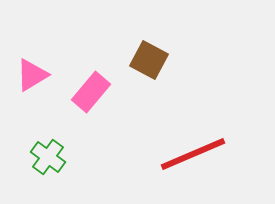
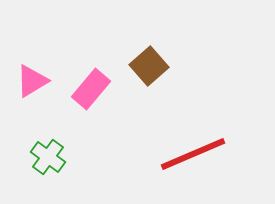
brown square: moved 6 px down; rotated 21 degrees clockwise
pink triangle: moved 6 px down
pink rectangle: moved 3 px up
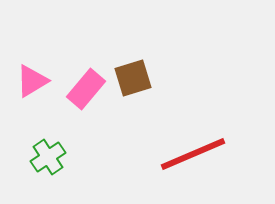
brown square: moved 16 px left, 12 px down; rotated 24 degrees clockwise
pink rectangle: moved 5 px left
green cross: rotated 20 degrees clockwise
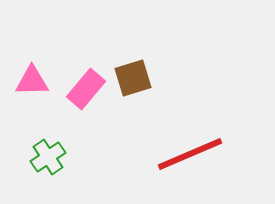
pink triangle: rotated 30 degrees clockwise
red line: moved 3 px left
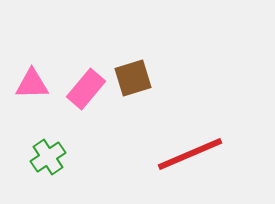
pink triangle: moved 3 px down
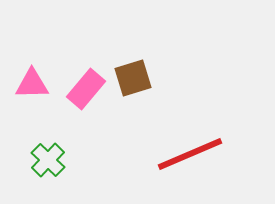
green cross: moved 3 px down; rotated 12 degrees counterclockwise
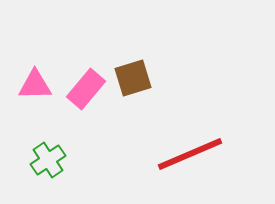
pink triangle: moved 3 px right, 1 px down
green cross: rotated 12 degrees clockwise
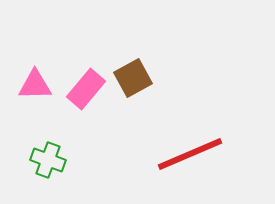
brown square: rotated 12 degrees counterclockwise
green cross: rotated 36 degrees counterclockwise
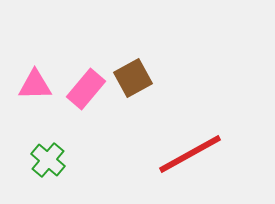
red line: rotated 6 degrees counterclockwise
green cross: rotated 20 degrees clockwise
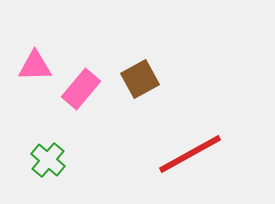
brown square: moved 7 px right, 1 px down
pink triangle: moved 19 px up
pink rectangle: moved 5 px left
